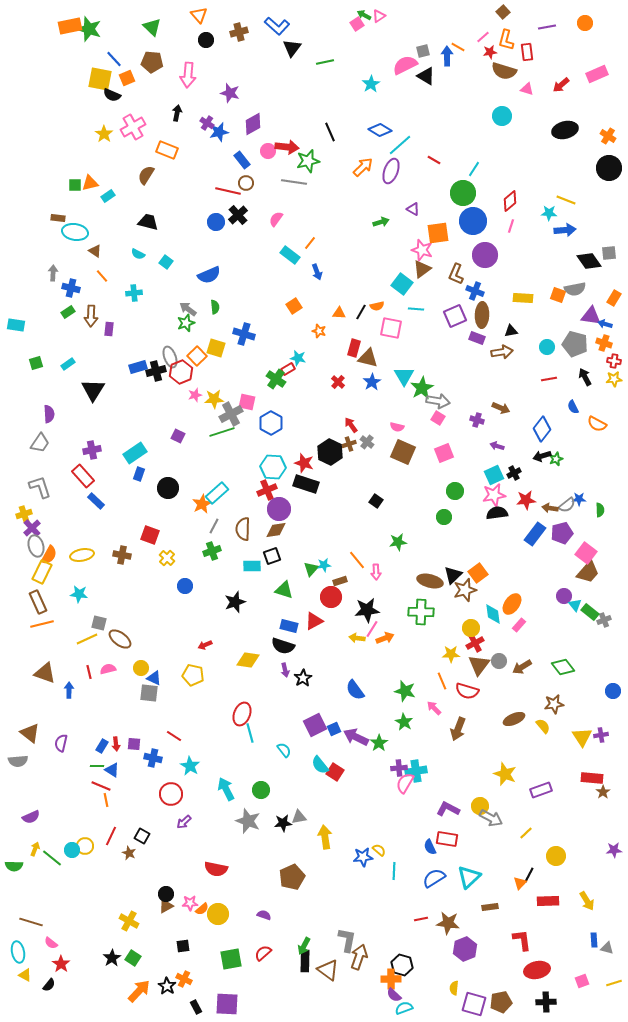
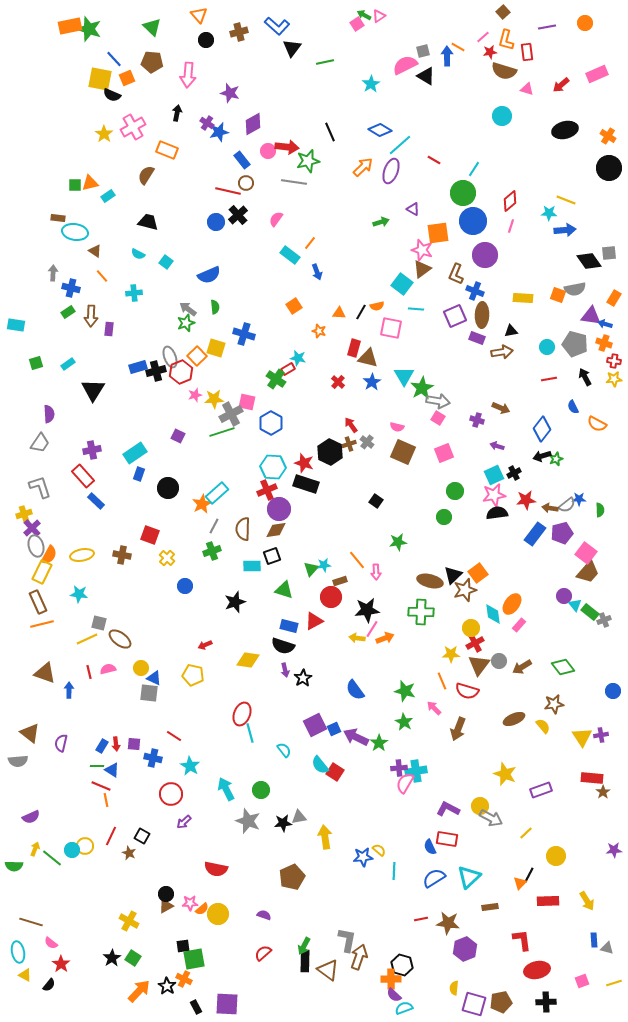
green square at (231, 959): moved 37 px left
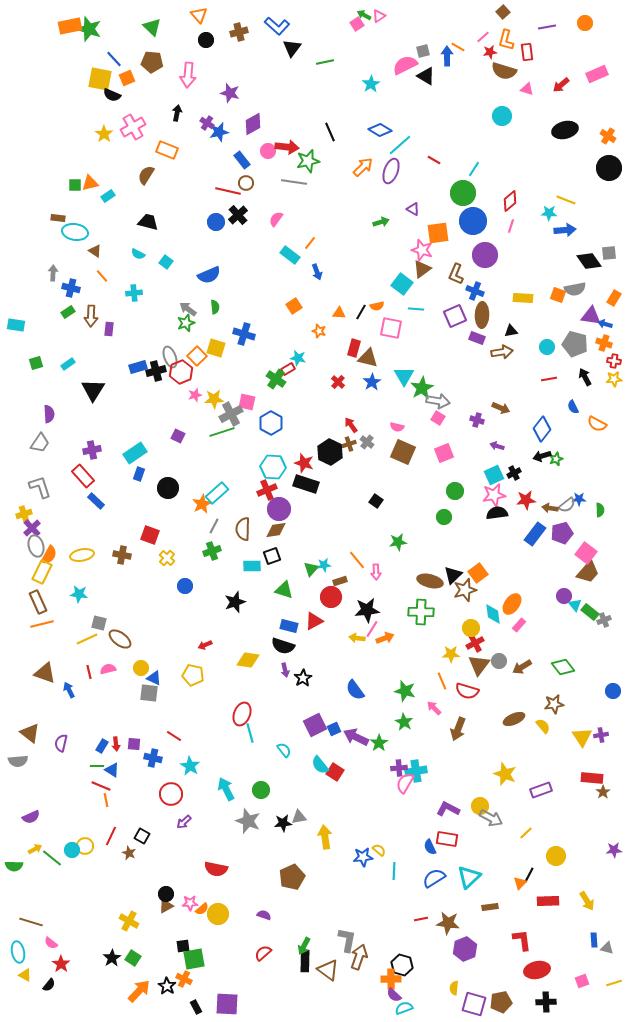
blue arrow at (69, 690): rotated 28 degrees counterclockwise
yellow arrow at (35, 849): rotated 40 degrees clockwise
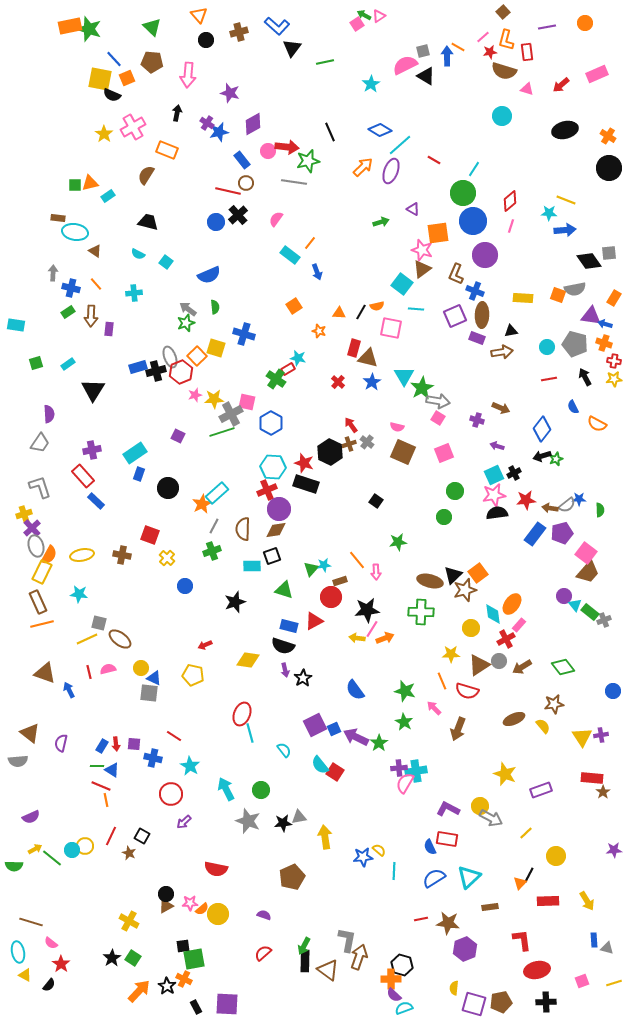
orange line at (102, 276): moved 6 px left, 8 px down
red cross at (475, 643): moved 31 px right, 4 px up
brown triangle at (479, 665): rotated 20 degrees clockwise
